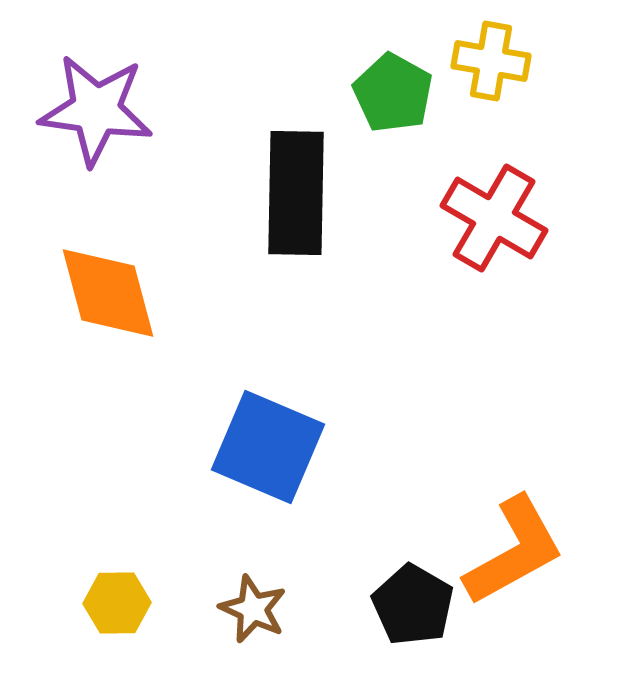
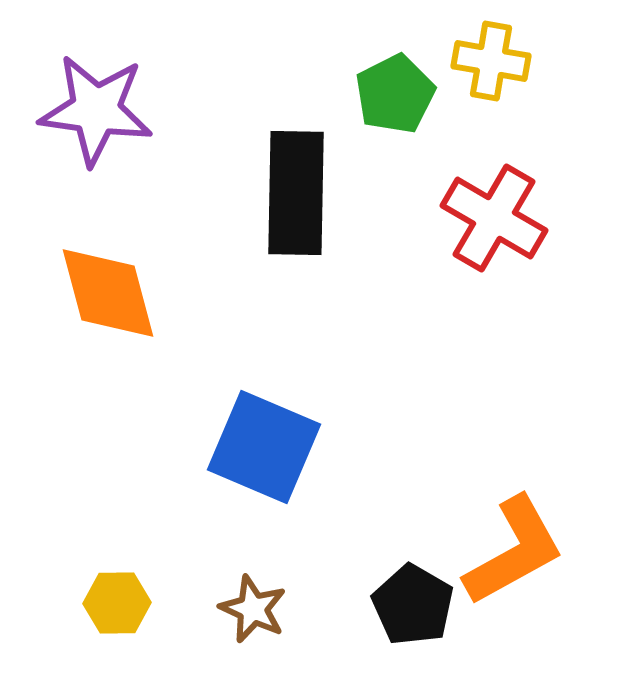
green pentagon: moved 2 px right, 1 px down; rotated 16 degrees clockwise
blue square: moved 4 px left
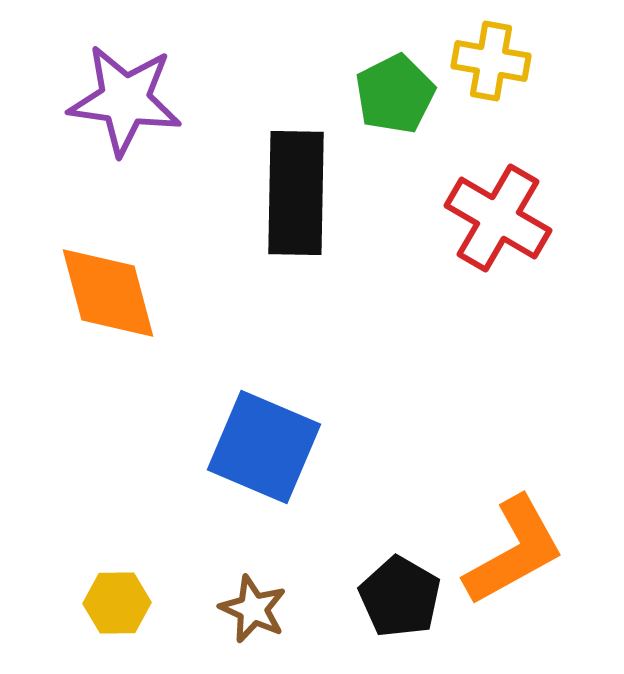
purple star: moved 29 px right, 10 px up
red cross: moved 4 px right
black pentagon: moved 13 px left, 8 px up
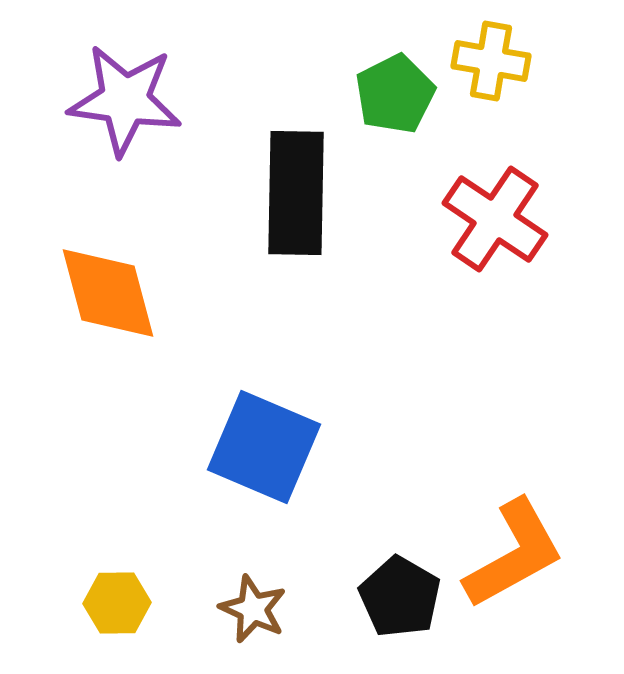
red cross: moved 3 px left, 1 px down; rotated 4 degrees clockwise
orange L-shape: moved 3 px down
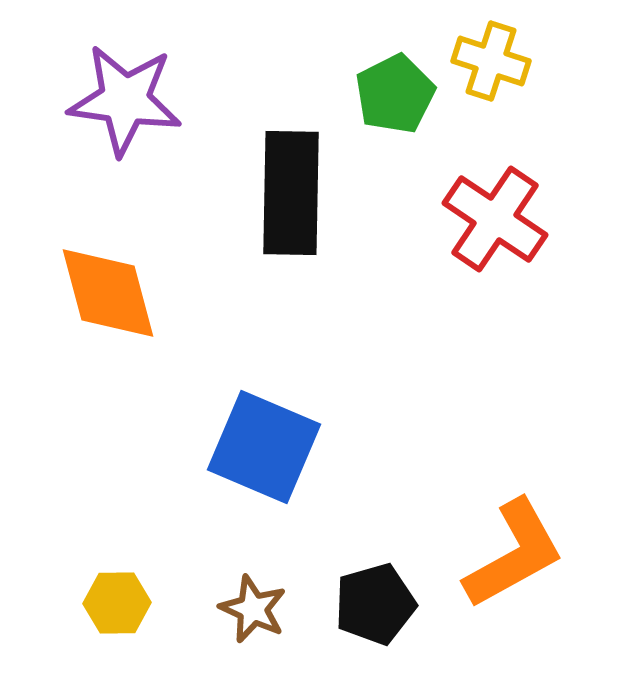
yellow cross: rotated 8 degrees clockwise
black rectangle: moved 5 px left
black pentagon: moved 25 px left, 7 px down; rotated 26 degrees clockwise
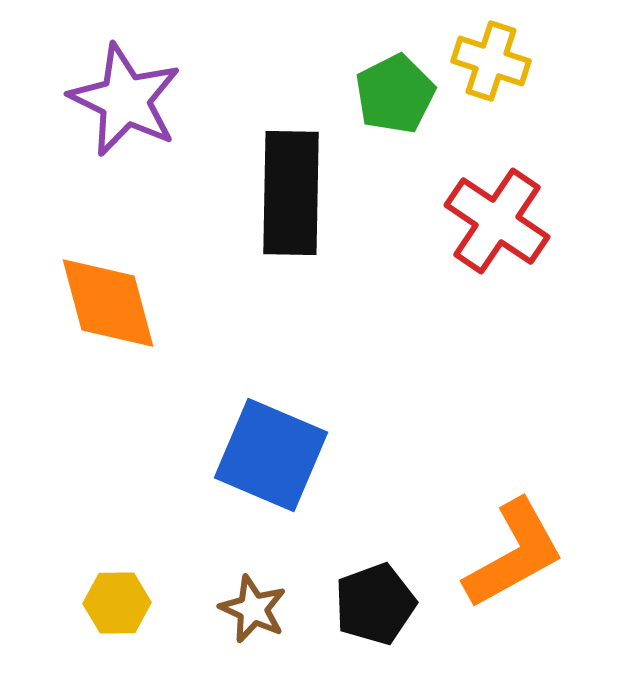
purple star: rotated 18 degrees clockwise
red cross: moved 2 px right, 2 px down
orange diamond: moved 10 px down
blue square: moved 7 px right, 8 px down
black pentagon: rotated 4 degrees counterclockwise
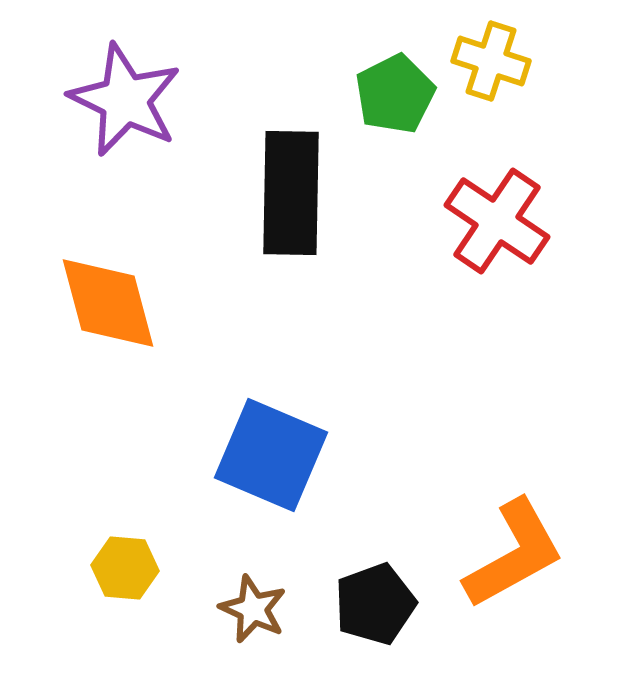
yellow hexagon: moved 8 px right, 35 px up; rotated 6 degrees clockwise
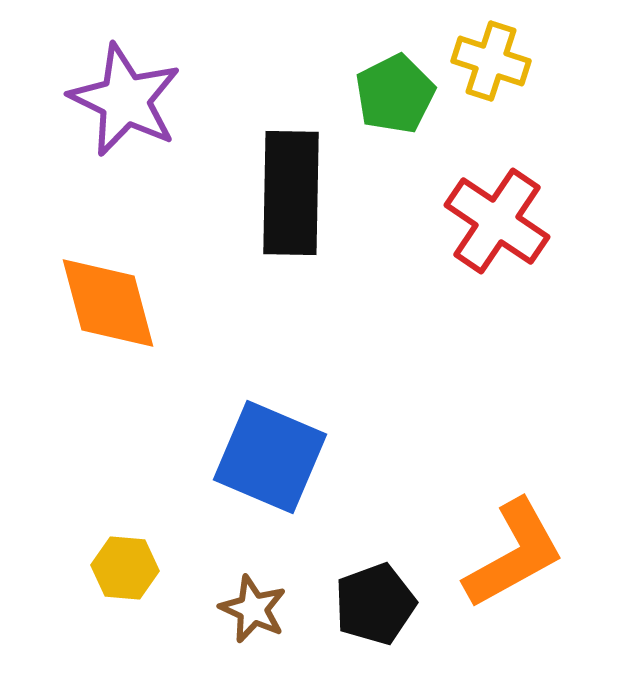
blue square: moved 1 px left, 2 px down
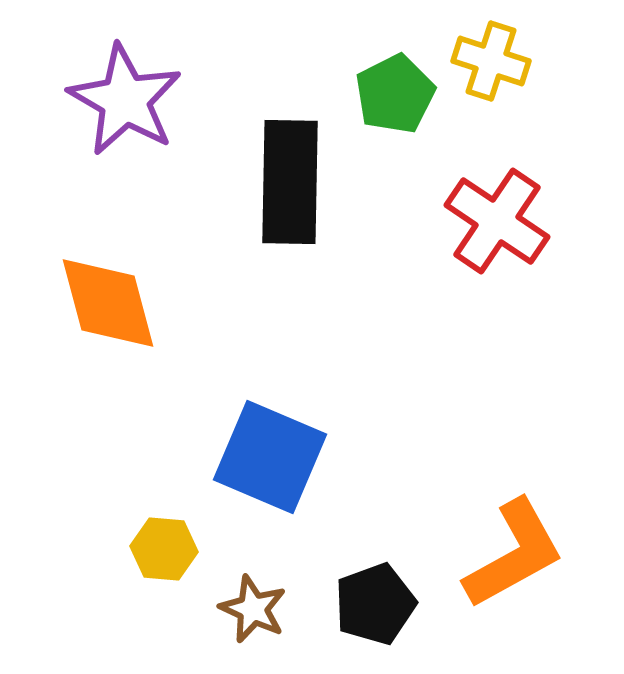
purple star: rotated 4 degrees clockwise
black rectangle: moved 1 px left, 11 px up
yellow hexagon: moved 39 px right, 19 px up
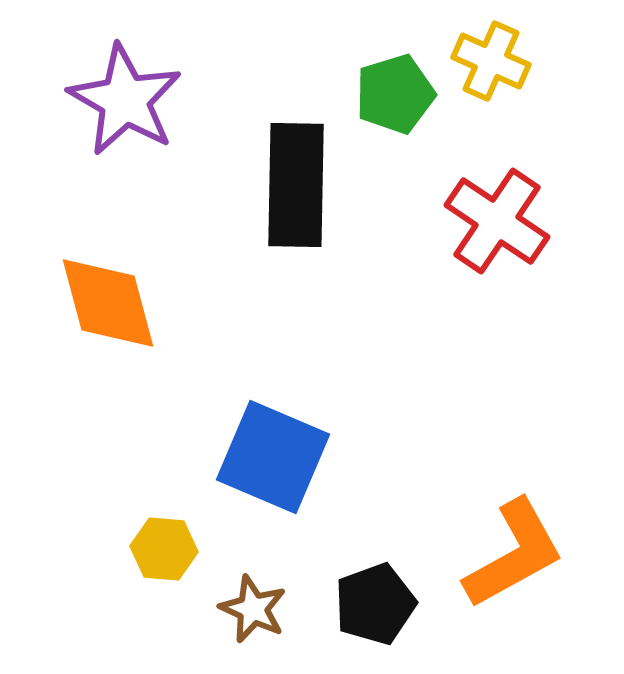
yellow cross: rotated 6 degrees clockwise
green pentagon: rotated 10 degrees clockwise
black rectangle: moved 6 px right, 3 px down
blue square: moved 3 px right
